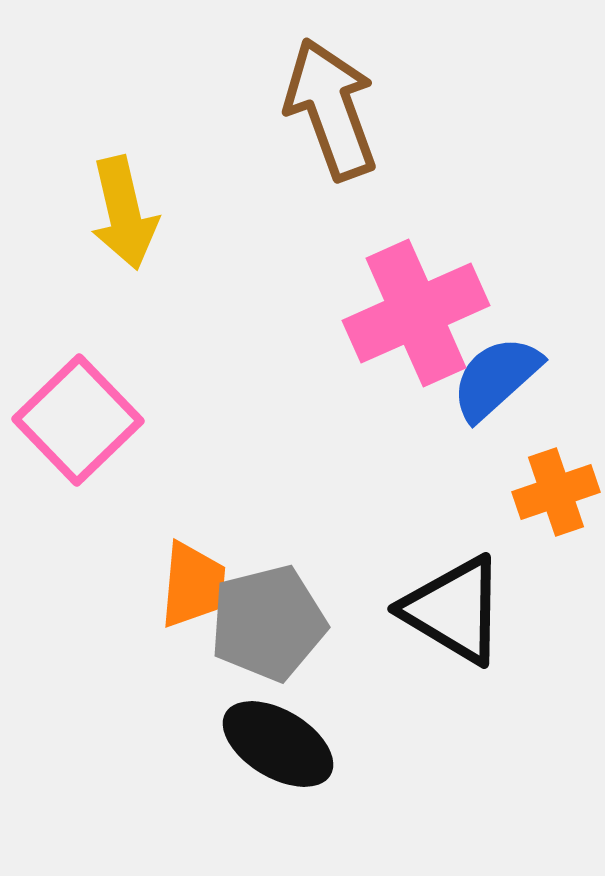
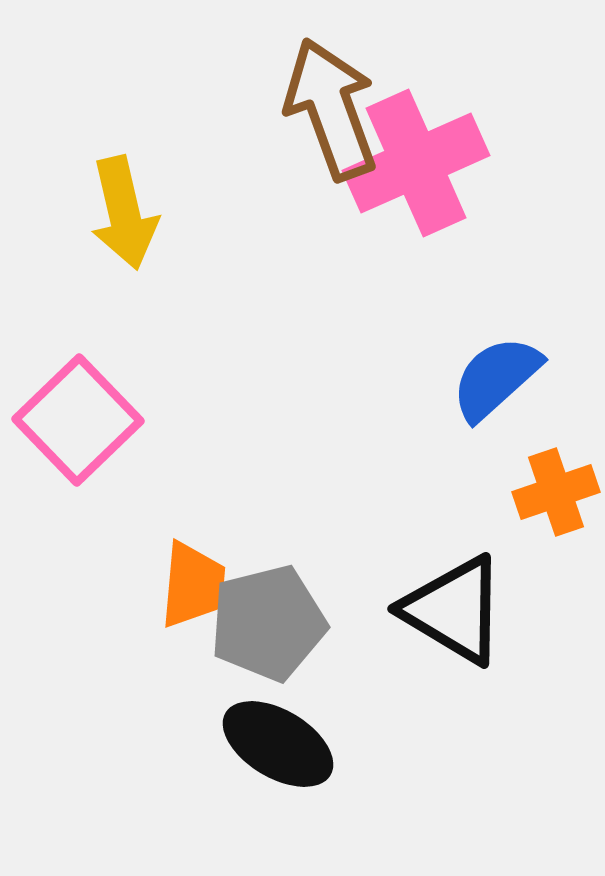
pink cross: moved 150 px up
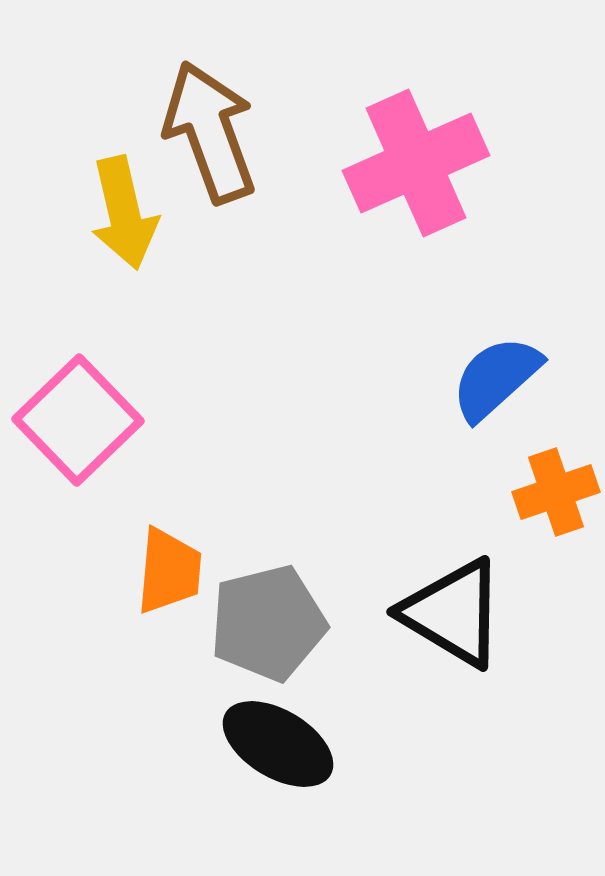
brown arrow: moved 121 px left, 23 px down
orange trapezoid: moved 24 px left, 14 px up
black triangle: moved 1 px left, 3 px down
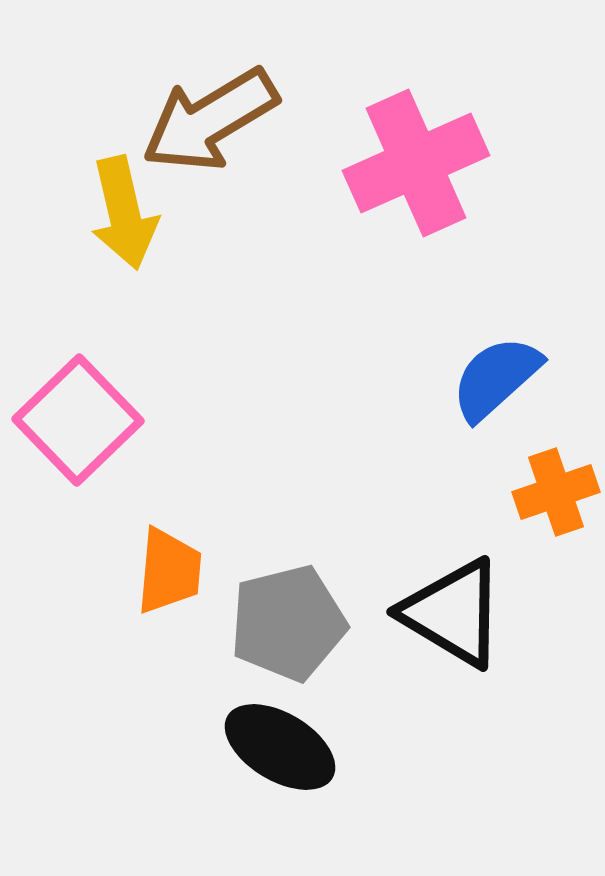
brown arrow: moved 12 px up; rotated 101 degrees counterclockwise
gray pentagon: moved 20 px right
black ellipse: moved 2 px right, 3 px down
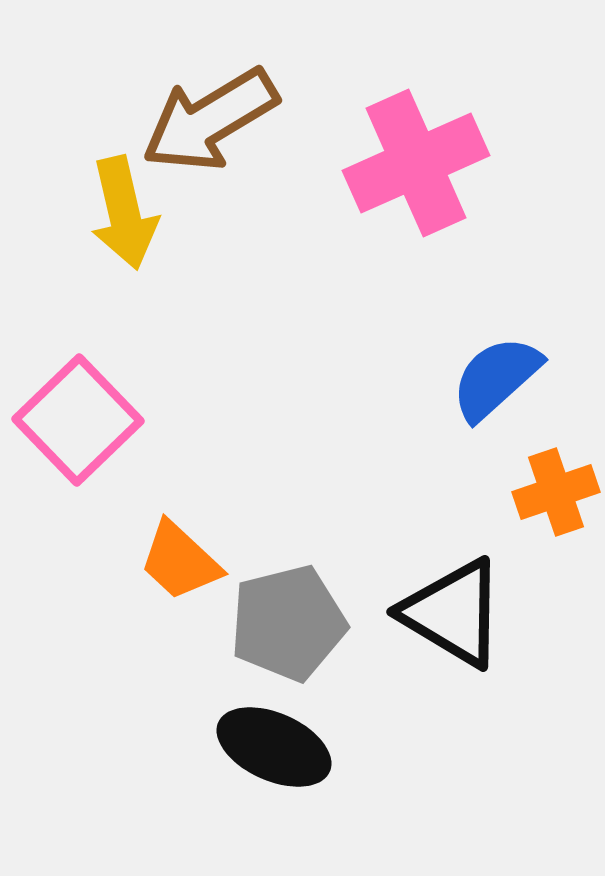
orange trapezoid: moved 11 px right, 10 px up; rotated 128 degrees clockwise
black ellipse: moved 6 px left; rotated 7 degrees counterclockwise
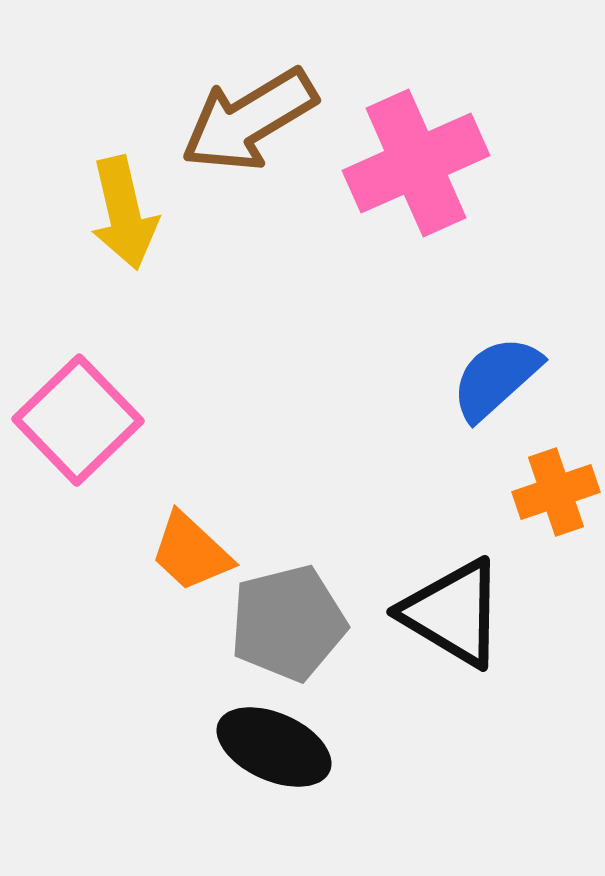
brown arrow: moved 39 px right
orange trapezoid: moved 11 px right, 9 px up
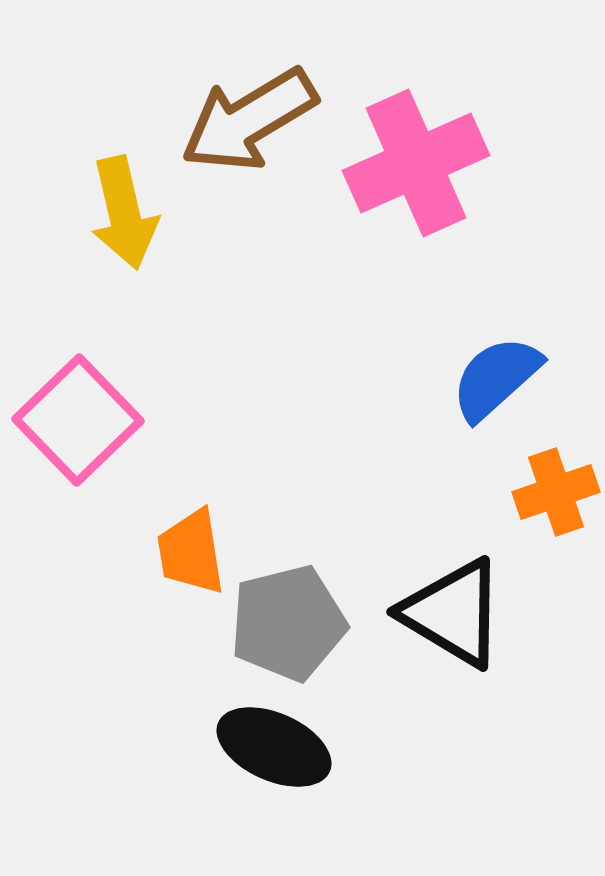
orange trapezoid: rotated 38 degrees clockwise
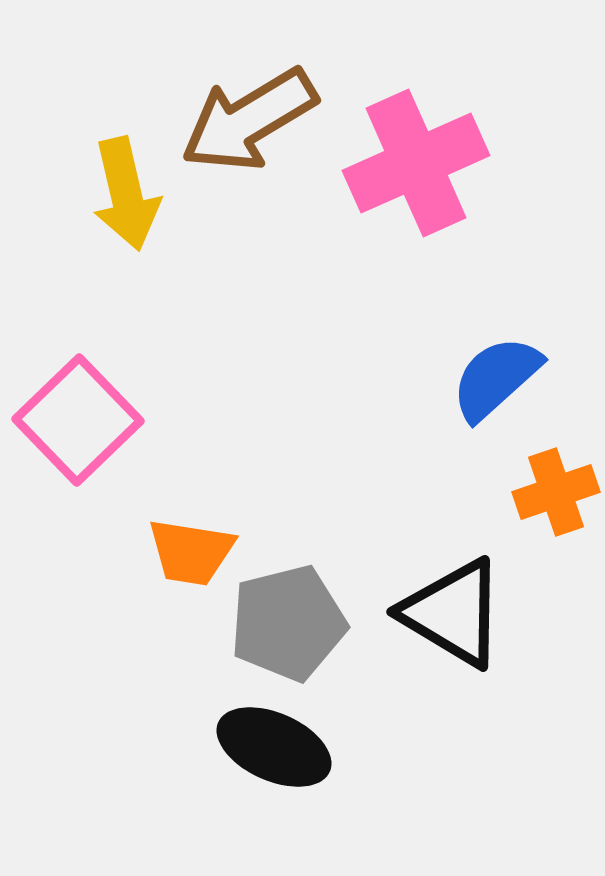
yellow arrow: moved 2 px right, 19 px up
orange trapezoid: rotated 72 degrees counterclockwise
